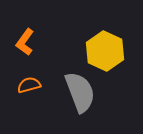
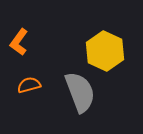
orange L-shape: moved 6 px left
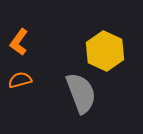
orange semicircle: moved 9 px left, 5 px up
gray semicircle: moved 1 px right, 1 px down
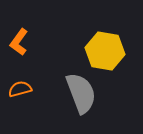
yellow hexagon: rotated 15 degrees counterclockwise
orange semicircle: moved 9 px down
